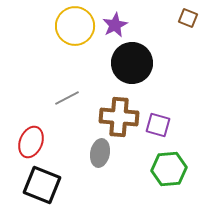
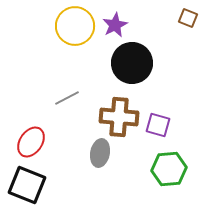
red ellipse: rotated 12 degrees clockwise
black square: moved 15 px left
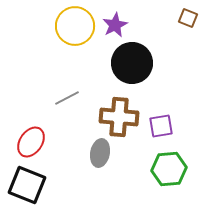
purple square: moved 3 px right, 1 px down; rotated 25 degrees counterclockwise
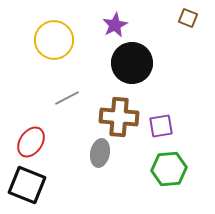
yellow circle: moved 21 px left, 14 px down
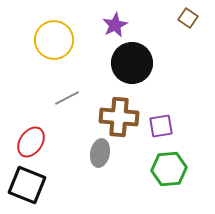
brown square: rotated 12 degrees clockwise
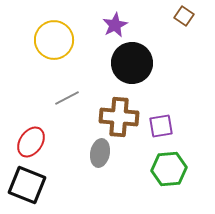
brown square: moved 4 px left, 2 px up
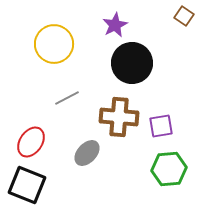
yellow circle: moved 4 px down
gray ellipse: moved 13 px left; rotated 32 degrees clockwise
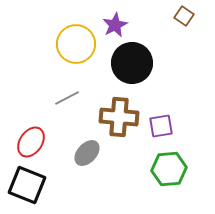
yellow circle: moved 22 px right
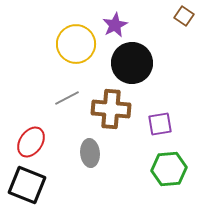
brown cross: moved 8 px left, 8 px up
purple square: moved 1 px left, 2 px up
gray ellipse: moved 3 px right; rotated 48 degrees counterclockwise
